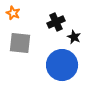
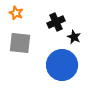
orange star: moved 3 px right
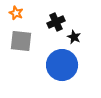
gray square: moved 1 px right, 2 px up
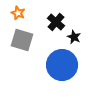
orange star: moved 2 px right
black cross: rotated 24 degrees counterclockwise
gray square: moved 1 px right, 1 px up; rotated 10 degrees clockwise
